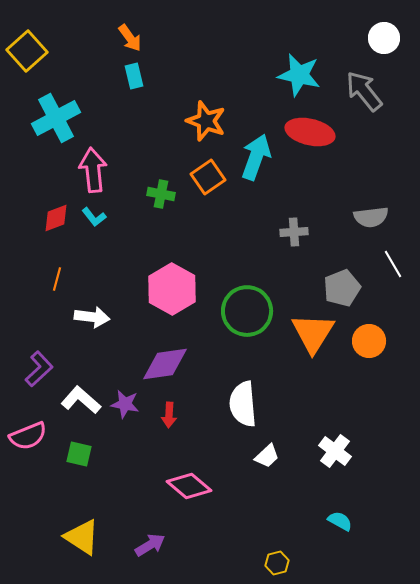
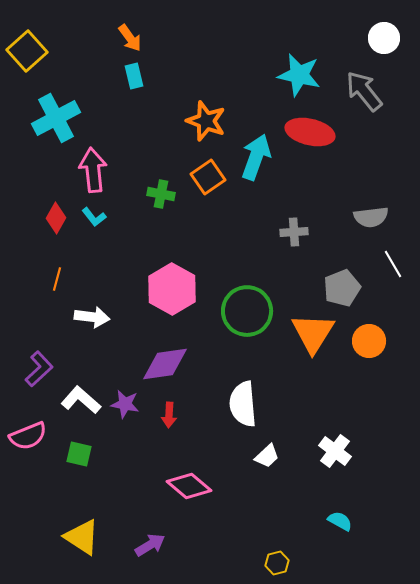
red diamond: rotated 40 degrees counterclockwise
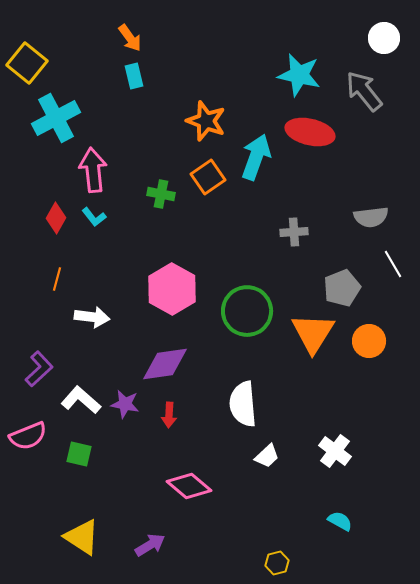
yellow square: moved 12 px down; rotated 9 degrees counterclockwise
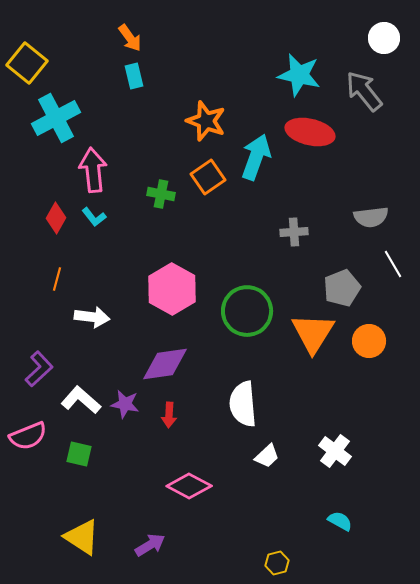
pink diamond: rotated 12 degrees counterclockwise
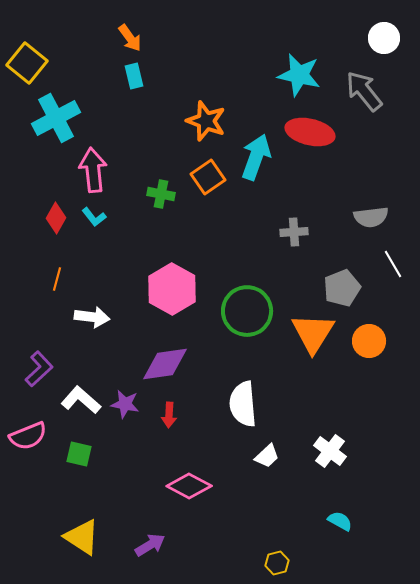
white cross: moved 5 px left
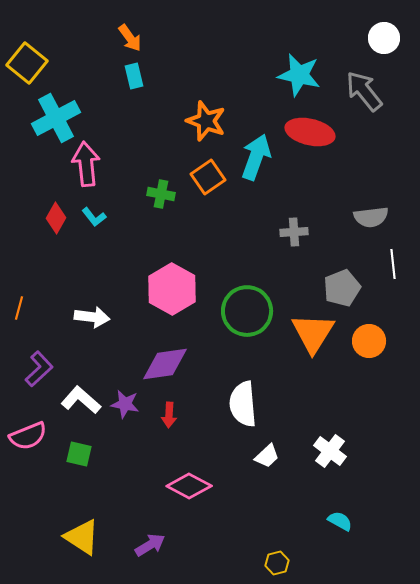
pink arrow: moved 7 px left, 6 px up
white line: rotated 24 degrees clockwise
orange line: moved 38 px left, 29 px down
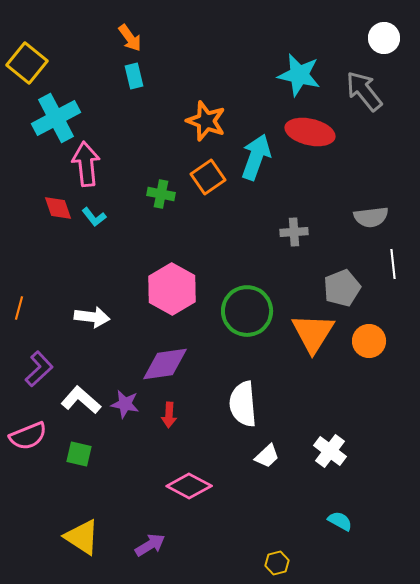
red diamond: moved 2 px right, 10 px up; rotated 48 degrees counterclockwise
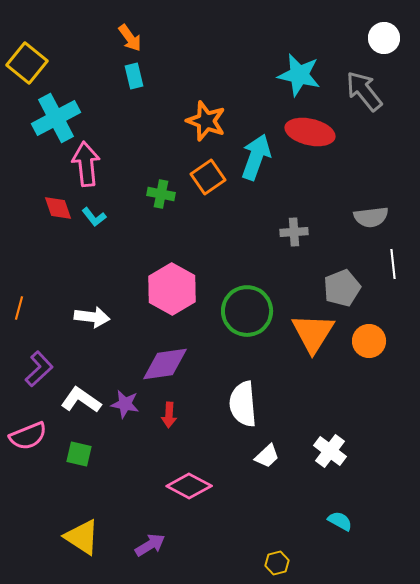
white L-shape: rotated 6 degrees counterclockwise
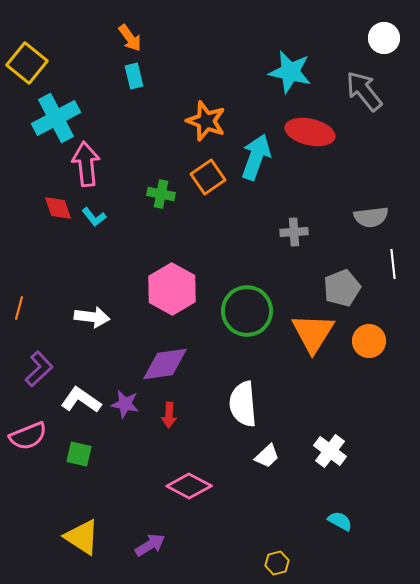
cyan star: moved 9 px left, 3 px up
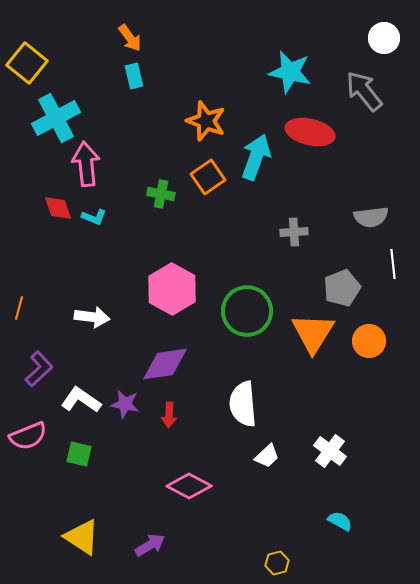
cyan L-shape: rotated 30 degrees counterclockwise
